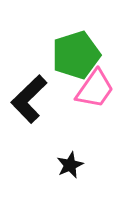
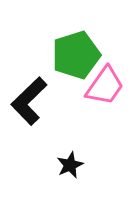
pink trapezoid: moved 10 px right, 3 px up
black L-shape: moved 2 px down
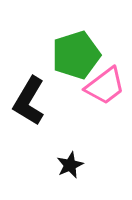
pink trapezoid: rotated 18 degrees clockwise
black L-shape: rotated 15 degrees counterclockwise
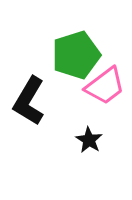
black star: moved 19 px right, 25 px up; rotated 16 degrees counterclockwise
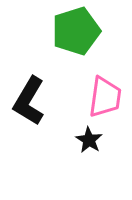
green pentagon: moved 24 px up
pink trapezoid: moved 11 px down; rotated 45 degrees counterclockwise
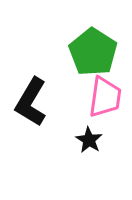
green pentagon: moved 17 px right, 21 px down; rotated 21 degrees counterclockwise
black L-shape: moved 2 px right, 1 px down
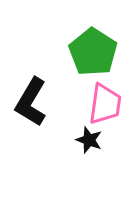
pink trapezoid: moved 7 px down
black star: rotated 12 degrees counterclockwise
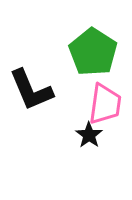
black L-shape: moved 12 px up; rotated 54 degrees counterclockwise
black star: moved 5 px up; rotated 16 degrees clockwise
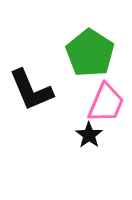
green pentagon: moved 3 px left, 1 px down
pink trapezoid: moved 1 px right, 1 px up; rotated 15 degrees clockwise
